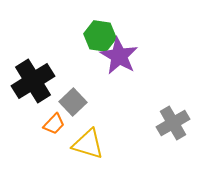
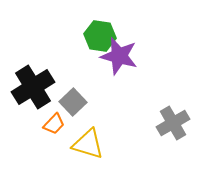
purple star: rotated 15 degrees counterclockwise
black cross: moved 6 px down
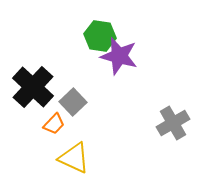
black cross: rotated 15 degrees counterclockwise
yellow triangle: moved 14 px left, 14 px down; rotated 8 degrees clockwise
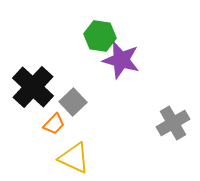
purple star: moved 2 px right, 4 px down
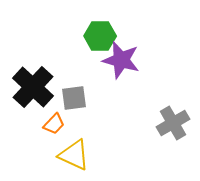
green hexagon: rotated 8 degrees counterclockwise
gray square: moved 1 px right, 4 px up; rotated 36 degrees clockwise
yellow triangle: moved 3 px up
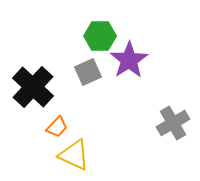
purple star: moved 8 px right; rotated 24 degrees clockwise
gray square: moved 14 px right, 26 px up; rotated 16 degrees counterclockwise
orange trapezoid: moved 3 px right, 3 px down
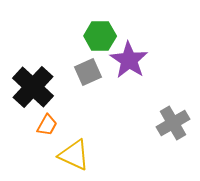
purple star: rotated 6 degrees counterclockwise
orange trapezoid: moved 10 px left, 2 px up; rotated 15 degrees counterclockwise
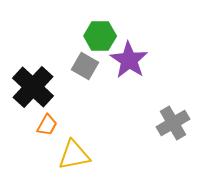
gray square: moved 3 px left, 6 px up; rotated 36 degrees counterclockwise
yellow triangle: rotated 36 degrees counterclockwise
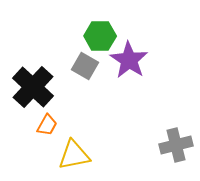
gray cross: moved 3 px right, 22 px down; rotated 16 degrees clockwise
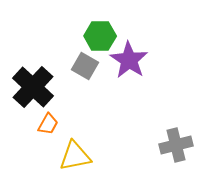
orange trapezoid: moved 1 px right, 1 px up
yellow triangle: moved 1 px right, 1 px down
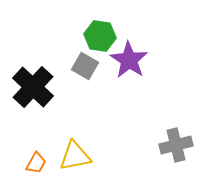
green hexagon: rotated 8 degrees clockwise
orange trapezoid: moved 12 px left, 39 px down
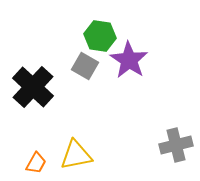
yellow triangle: moved 1 px right, 1 px up
